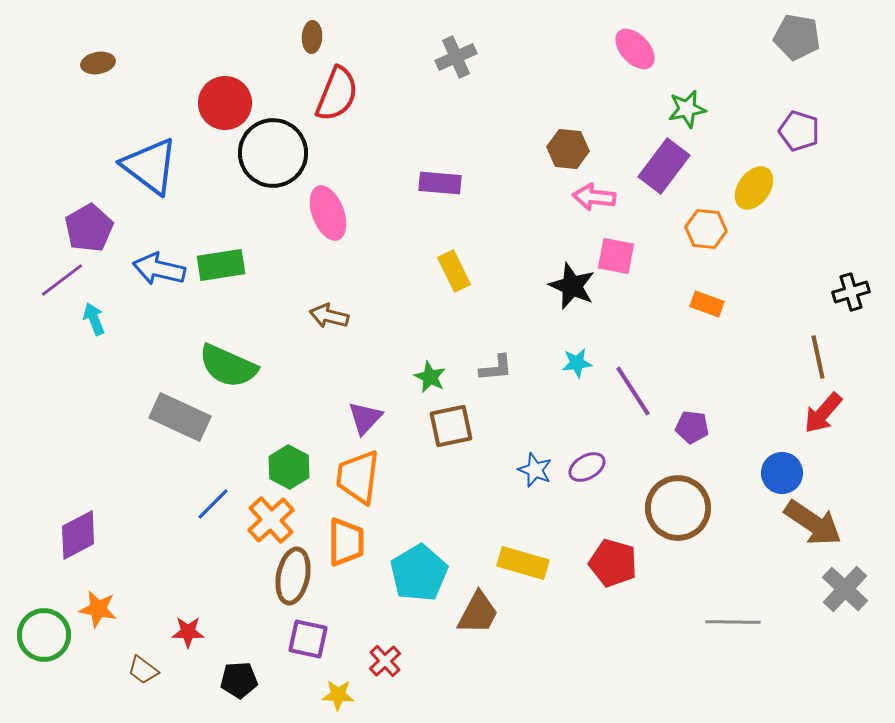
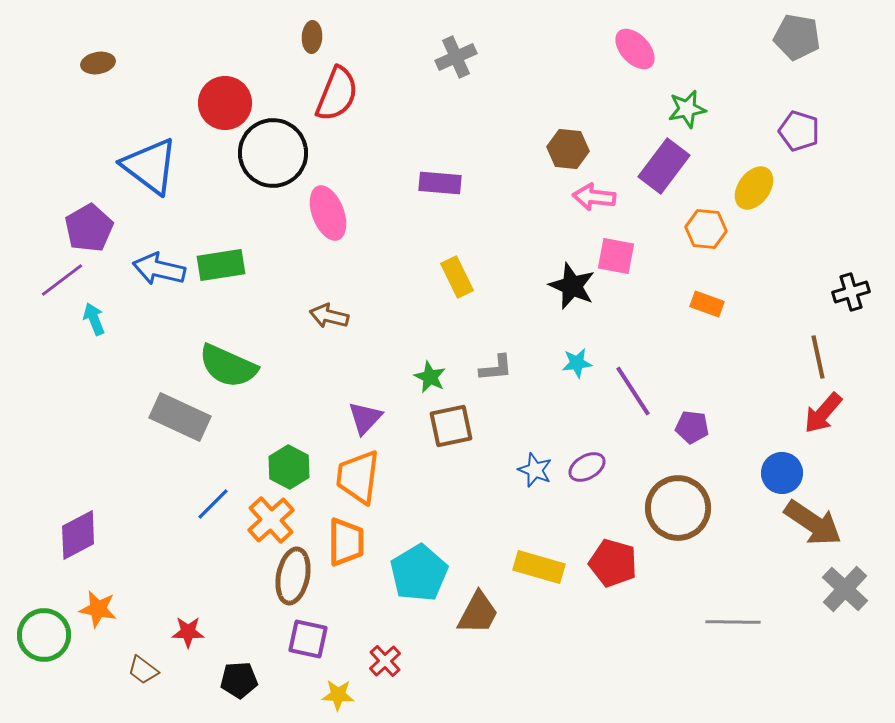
yellow rectangle at (454, 271): moved 3 px right, 6 px down
yellow rectangle at (523, 563): moved 16 px right, 4 px down
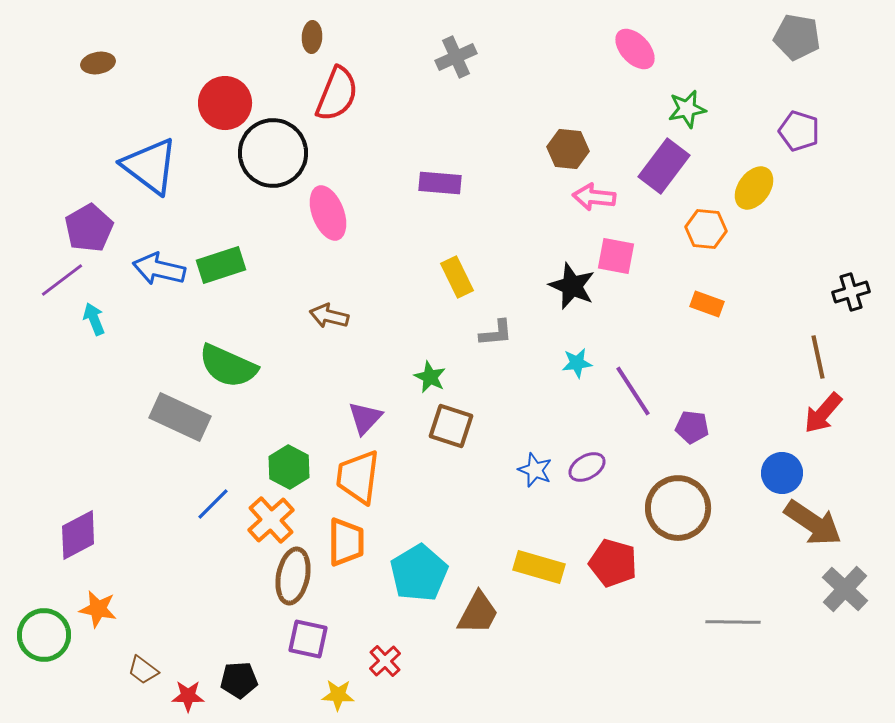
green rectangle at (221, 265): rotated 9 degrees counterclockwise
gray L-shape at (496, 368): moved 35 px up
brown square at (451, 426): rotated 30 degrees clockwise
red star at (188, 632): moved 64 px down
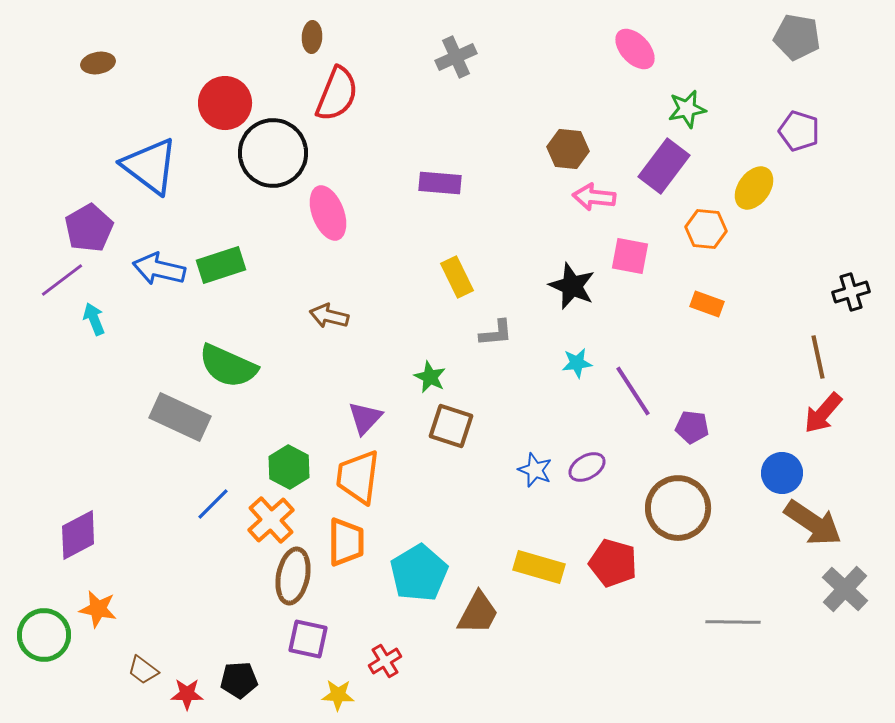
pink square at (616, 256): moved 14 px right
red cross at (385, 661): rotated 12 degrees clockwise
red star at (188, 696): moved 1 px left, 2 px up
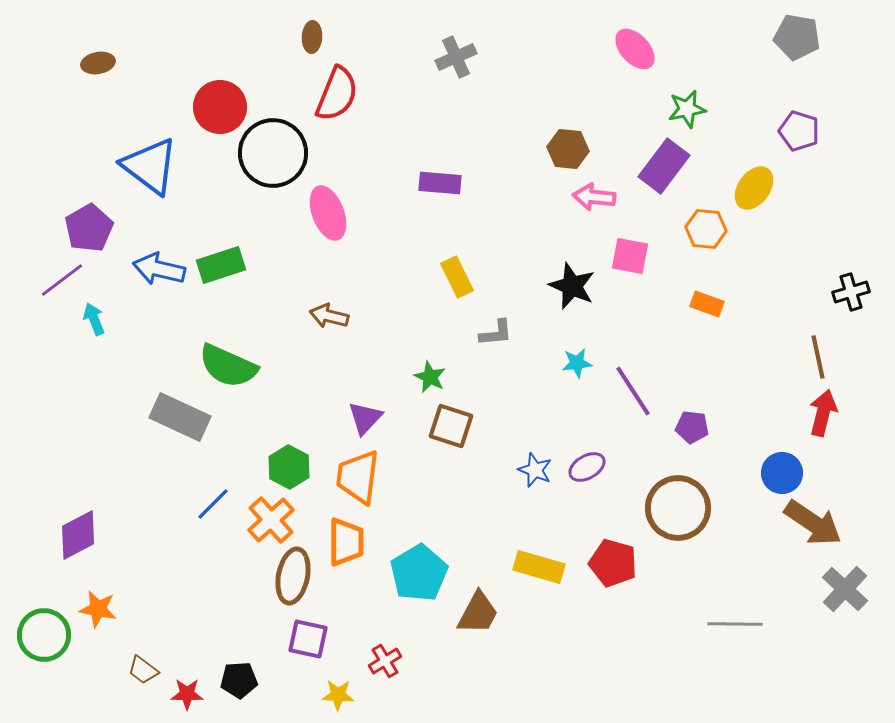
red circle at (225, 103): moved 5 px left, 4 px down
red arrow at (823, 413): rotated 153 degrees clockwise
gray line at (733, 622): moved 2 px right, 2 px down
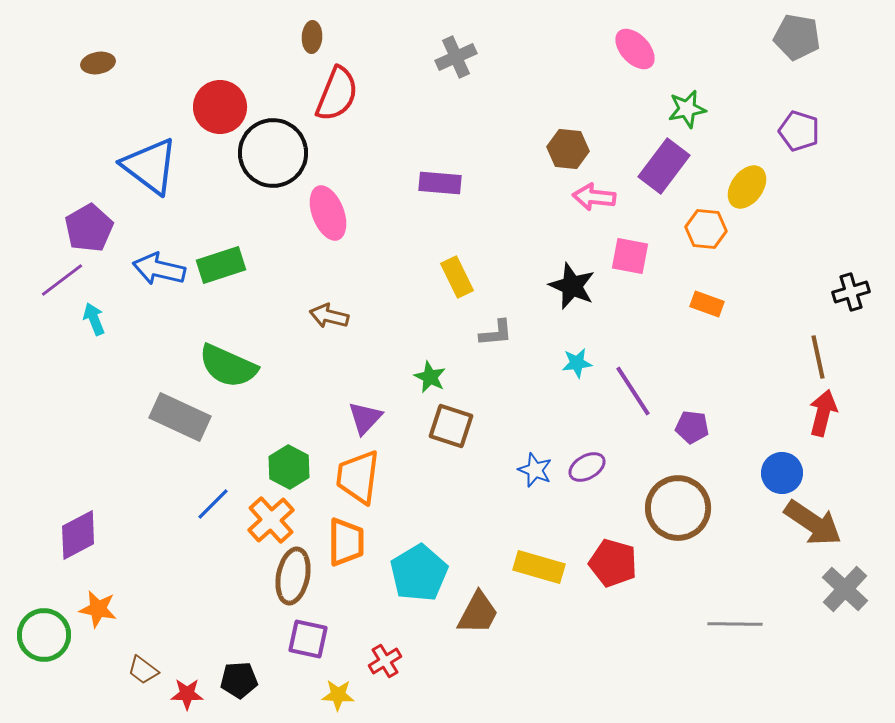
yellow ellipse at (754, 188): moved 7 px left, 1 px up
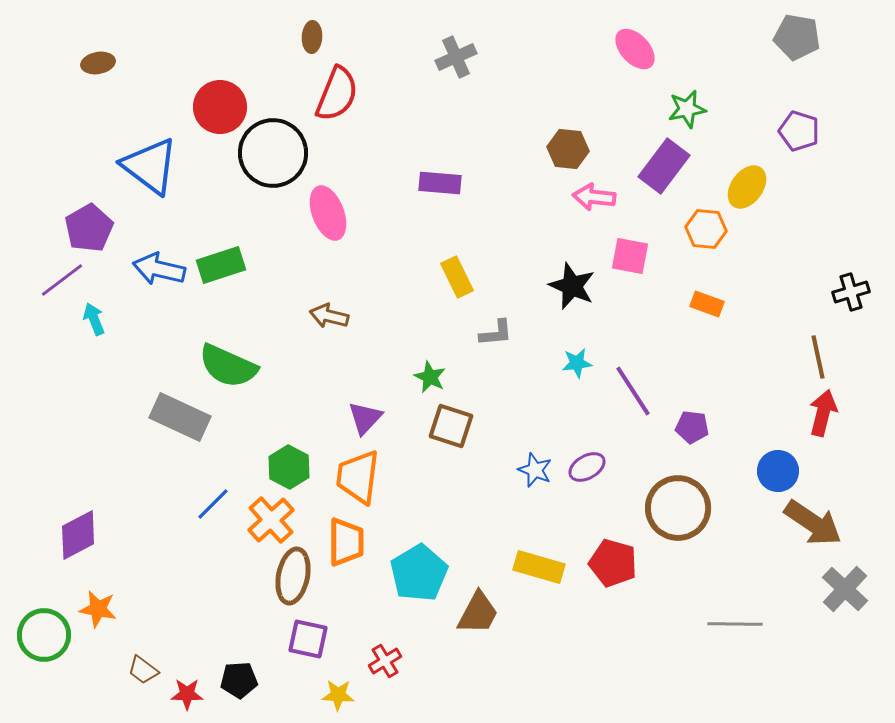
blue circle at (782, 473): moved 4 px left, 2 px up
